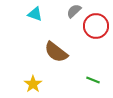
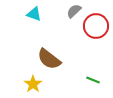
cyan triangle: moved 1 px left
brown semicircle: moved 7 px left, 7 px down
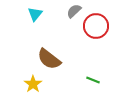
cyan triangle: moved 1 px right; rotated 49 degrees clockwise
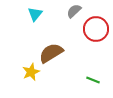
red circle: moved 3 px down
brown semicircle: moved 2 px right, 6 px up; rotated 110 degrees clockwise
yellow star: moved 2 px left, 12 px up; rotated 12 degrees clockwise
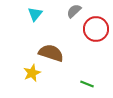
brown semicircle: rotated 50 degrees clockwise
yellow star: moved 1 px right, 1 px down
green line: moved 6 px left, 4 px down
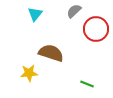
yellow star: moved 3 px left; rotated 18 degrees clockwise
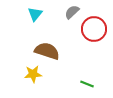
gray semicircle: moved 2 px left, 1 px down
red circle: moved 2 px left
brown semicircle: moved 4 px left, 2 px up
yellow star: moved 4 px right, 1 px down
